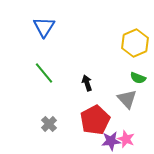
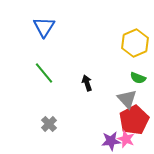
red pentagon: moved 39 px right
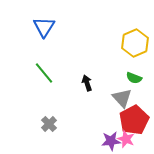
green semicircle: moved 4 px left
gray triangle: moved 5 px left, 1 px up
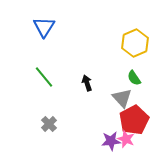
green line: moved 4 px down
green semicircle: rotated 35 degrees clockwise
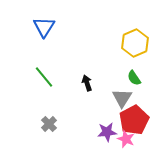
gray triangle: rotated 15 degrees clockwise
purple star: moved 4 px left, 9 px up
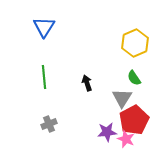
green line: rotated 35 degrees clockwise
gray cross: rotated 21 degrees clockwise
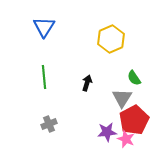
yellow hexagon: moved 24 px left, 4 px up
black arrow: rotated 35 degrees clockwise
